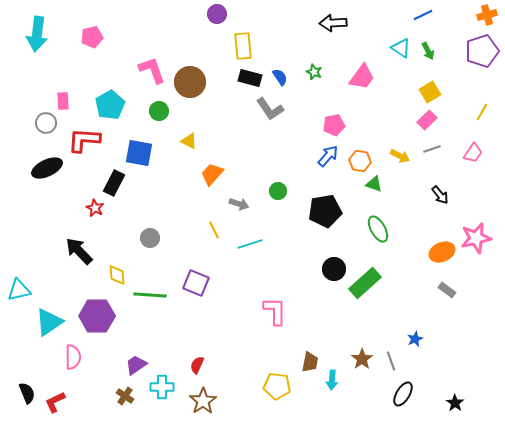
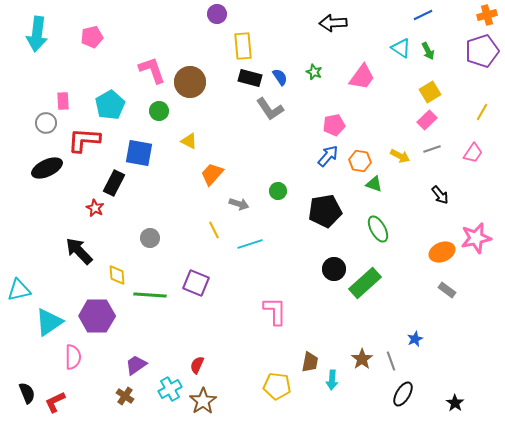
cyan cross at (162, 387): moved 8 px right, 2 px down; rotated 30 degrees counterclockwise
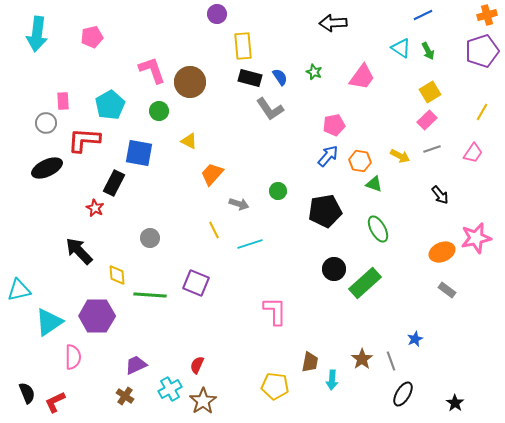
purple trapezoid at (136, 365): rotated 10 degrees clockwise
yellow pentagon at (277, 386): moved 2 px left
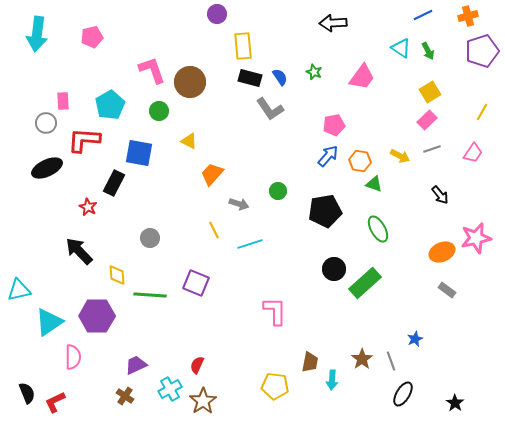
orange cross at (487, 15): moved 19 px left, 1 px down
red star at (95, 208): moved 7 px left, 1 px up
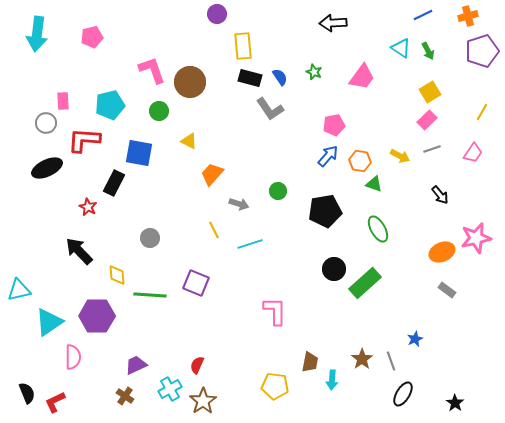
cyan pentagon at (110, 105): rotated 16 degrees clockwise
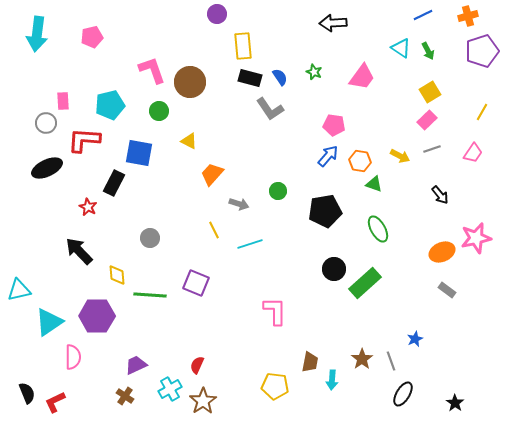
pink pentagon at (334, 125): rotated 20 degrees clockwise
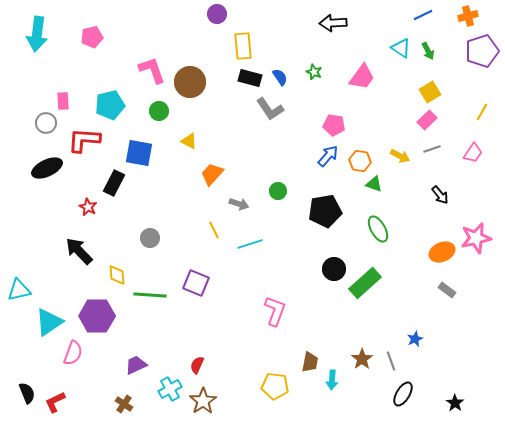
pink L-shape at (275, 311): rotated 20 degrees clockwise
pink semicircle at (73, 357): moved 4 px up; rotated 20 degrees clockwise
brown cross at (125, 396): moved 1 px left, 8 px down
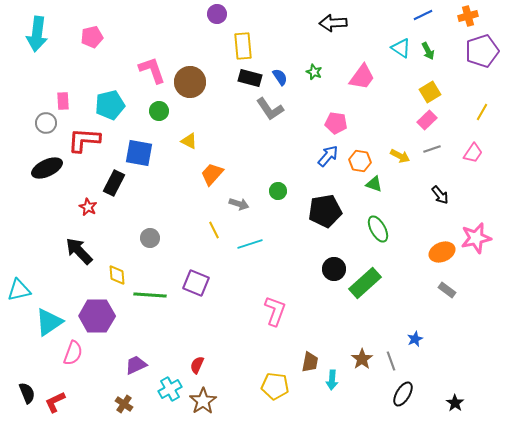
pink pentagon at (334, 125): moved 2 px right, 2 px up
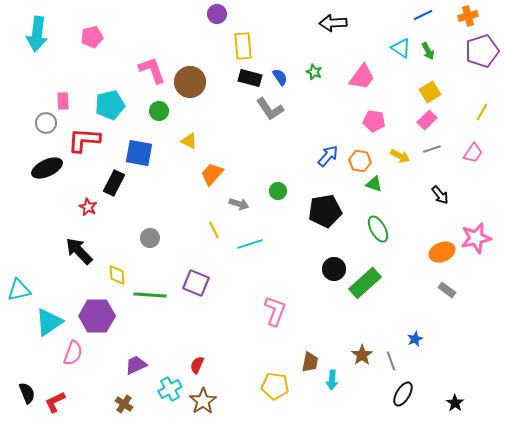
pink pentagon at (336, 123): moved 38 px right, 2 px up
brown star at (362, 359): moved 4 px up
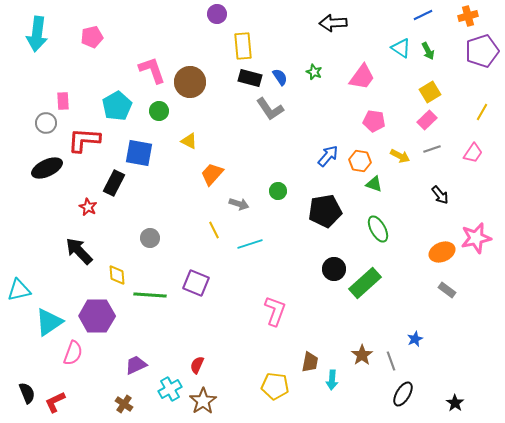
cyan pentagon at (110, 105): moved 7 px right, 1 px down; rotated 16 degrees counterclockwise
